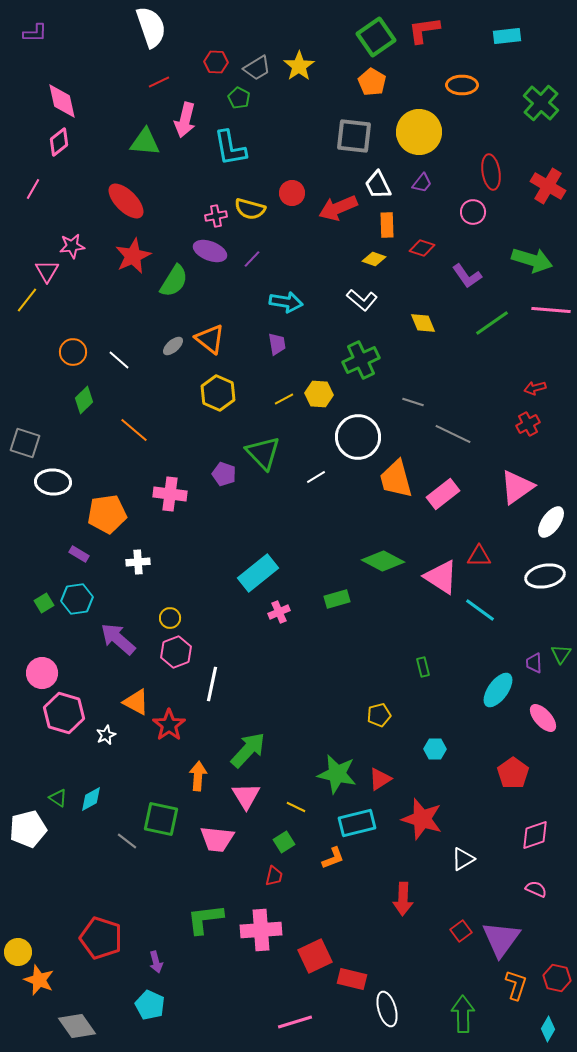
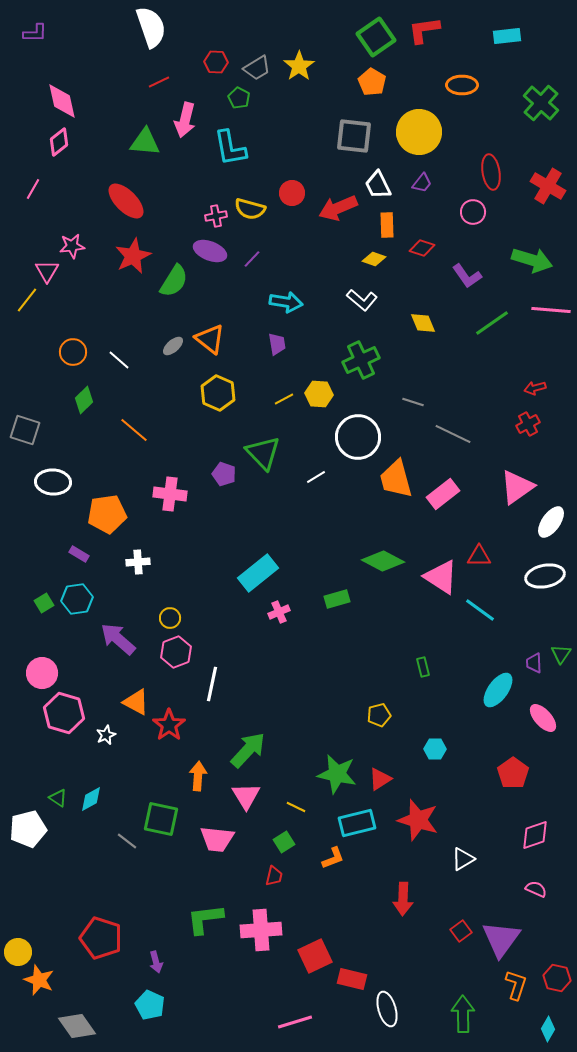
gray square at (25, 443): moved 13 px up
red star at (422, 819): moved 4 px left, 1 px down
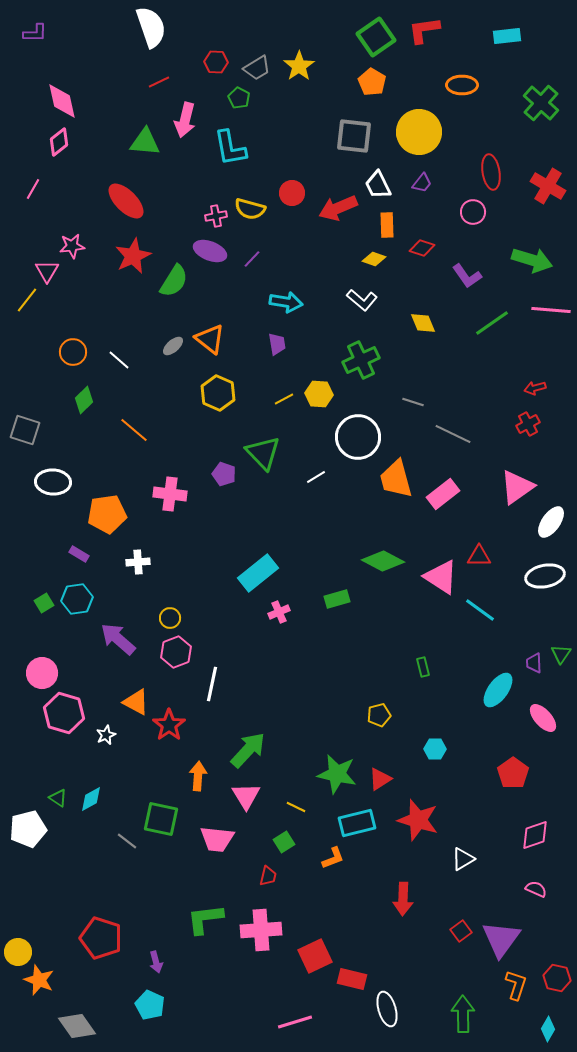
red trapezoid at (274, 876): moved 6 px left
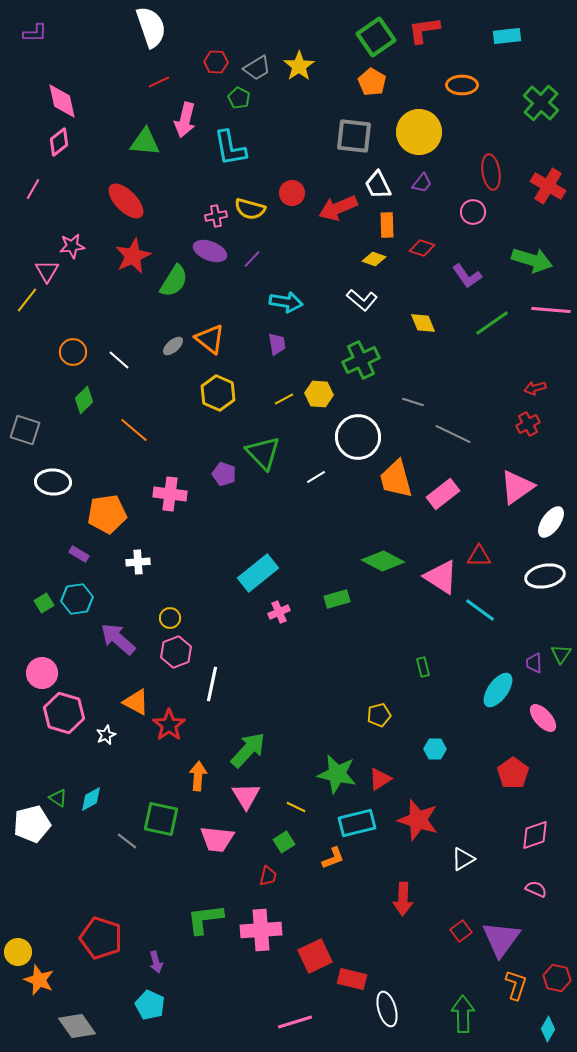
white pentagon at (28, 829): moved 4 px right, 5 px up
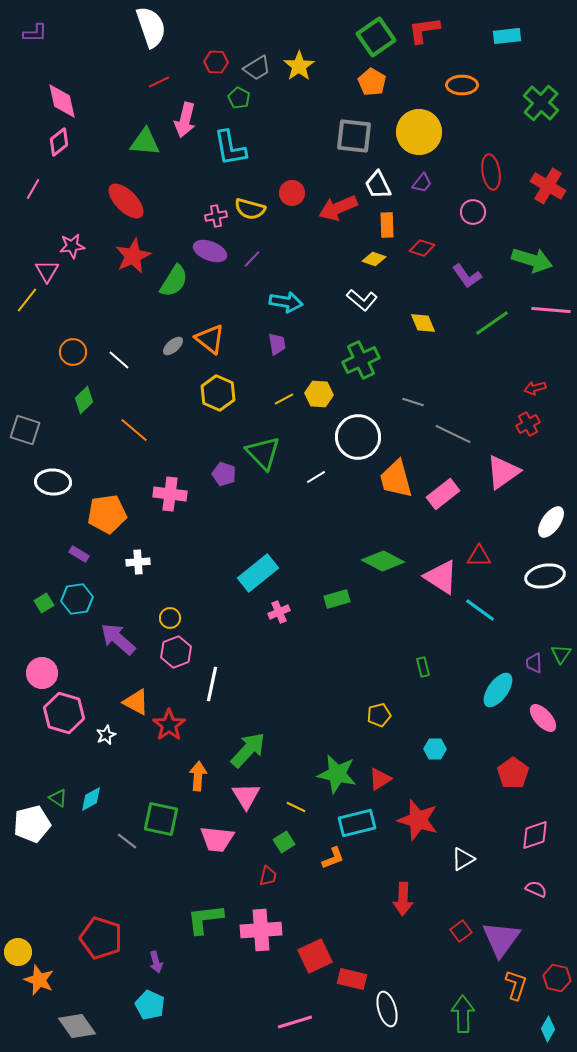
pink triangle at (517, 487): moved 14 px left, 15 px up
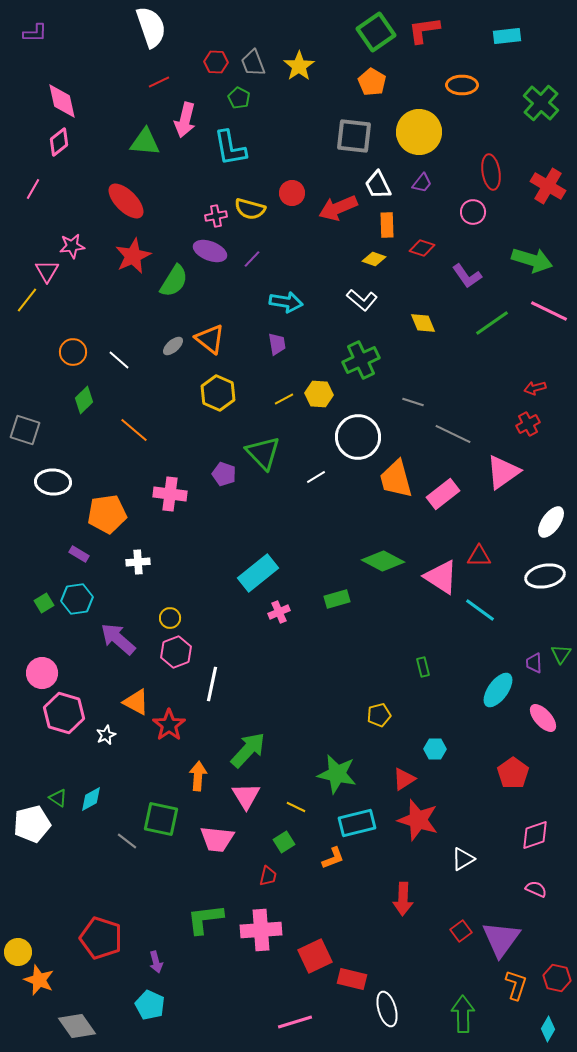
green square at (376, 37): moved 5 px up
gray trapezoid at (257, 68): moved 4 px left, 5 px up; rotated 100 degrees clockwise
pink line at (551, 310): moved 2 px left, 1 px down; rotated 21 degrees clockwise
red triangle at (380, 779): moved 24 px right
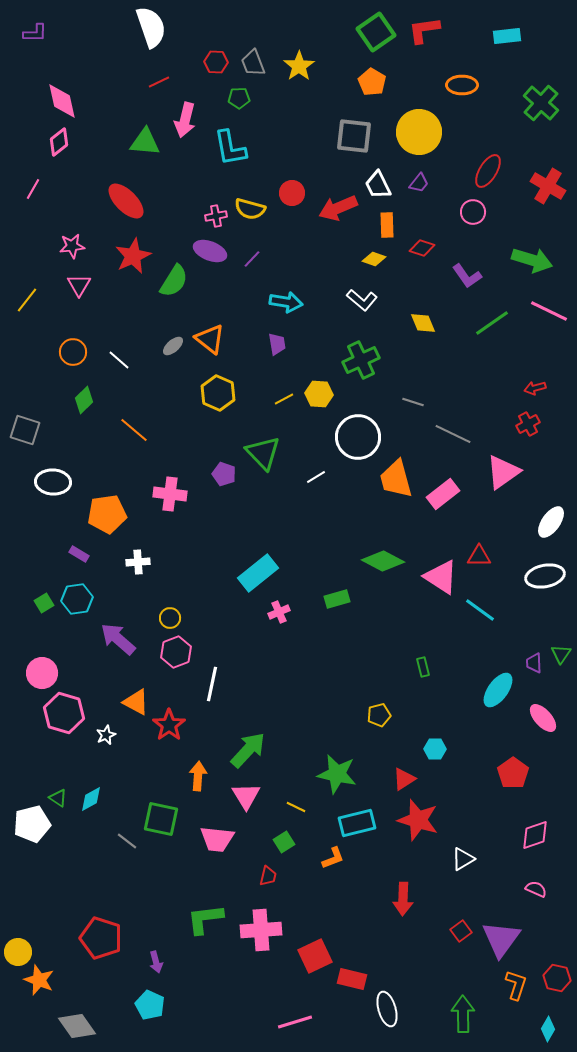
green pentagon at (239, 98): rotated 30 degrees counterclockwise
red ellipse at (491, 172): moved 3 px left, 1 px up; rotated 40 degrees clockwise
purple trapezoid at (422, 183): moved 3 px left
pink triangle at (47, 271): moved 32 px right, 14 px down
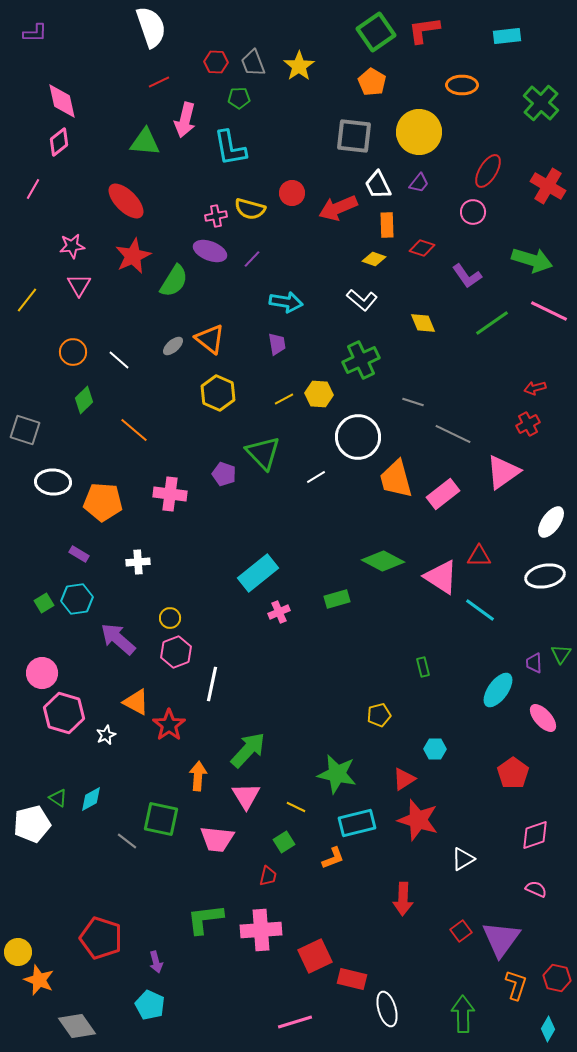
orange pentagon at (107, 514): moved 4 px left, 12 px up; rotated 12 degrees clockwise
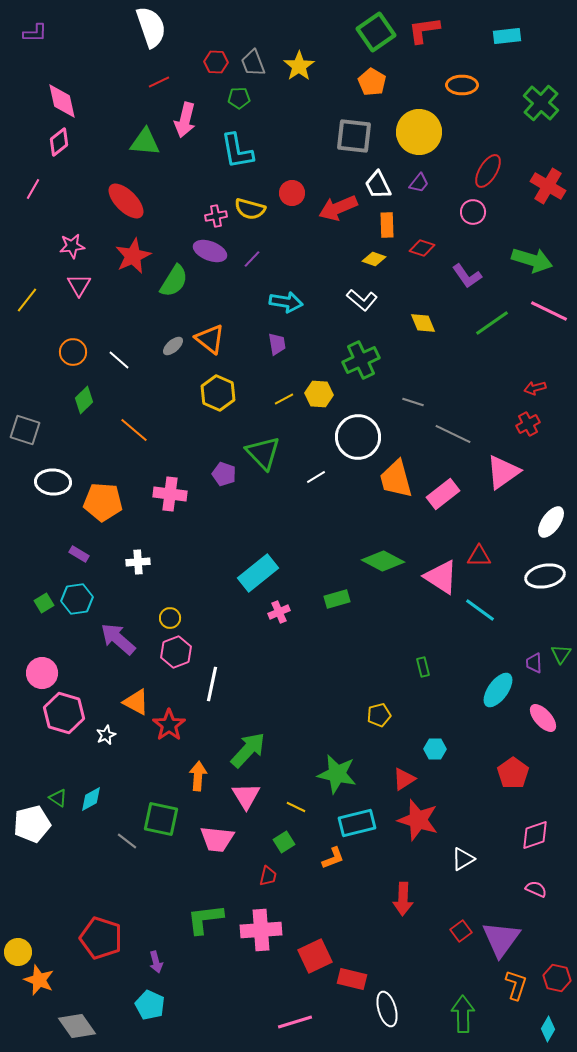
cyan L-shape at (230, 148): moved 7 px right, 3 px down
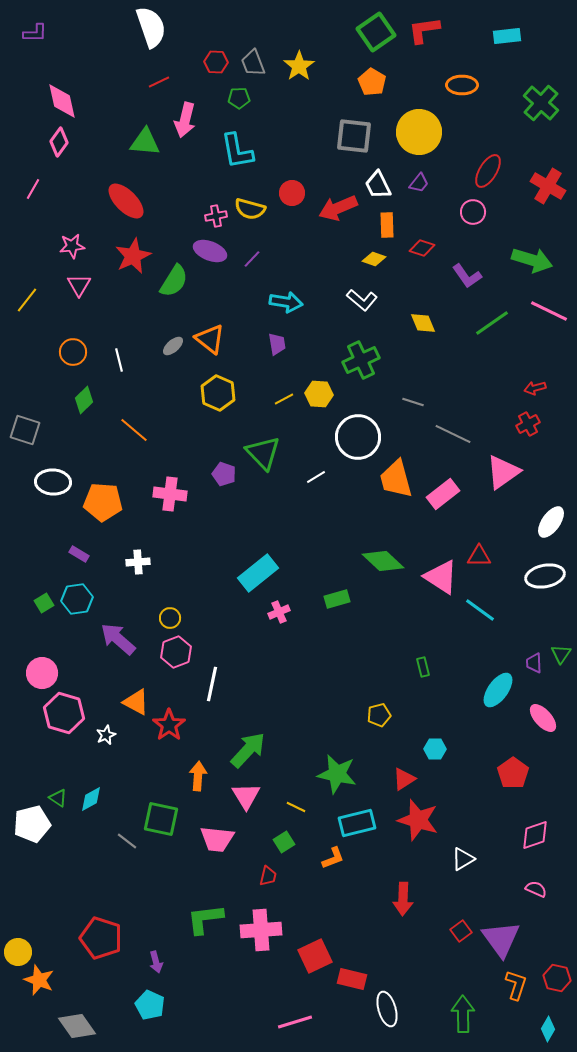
pink diamond at (59, 142): rotated 16 degrees counterclockwise
white line at (119, 360): rotated 35 degrees clockwise
green diamond at (383, 561): rotated 15 degrees clockwise
purple triangle at (501, 939): rotated 12 degrees counterclockwise
